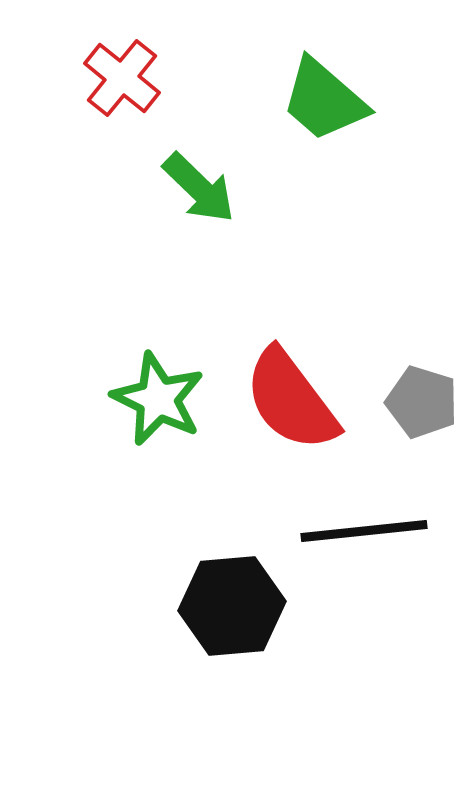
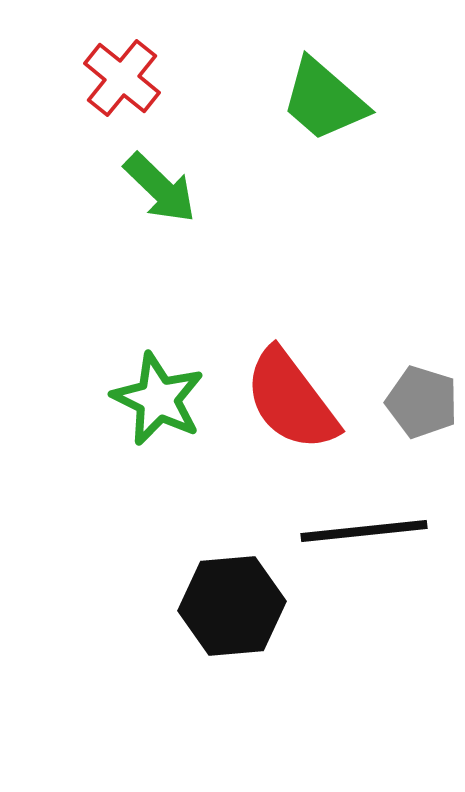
green arrow: moved 39 px left
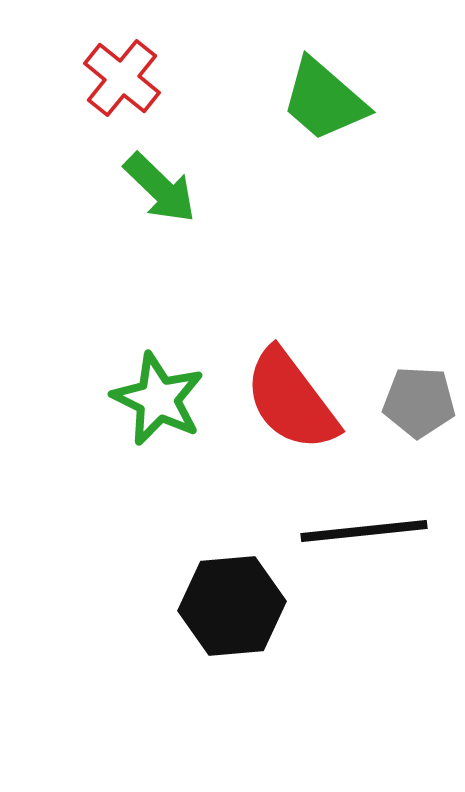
gray pentagon: moved 3 px left; rotated 14 degrees counterclockwise
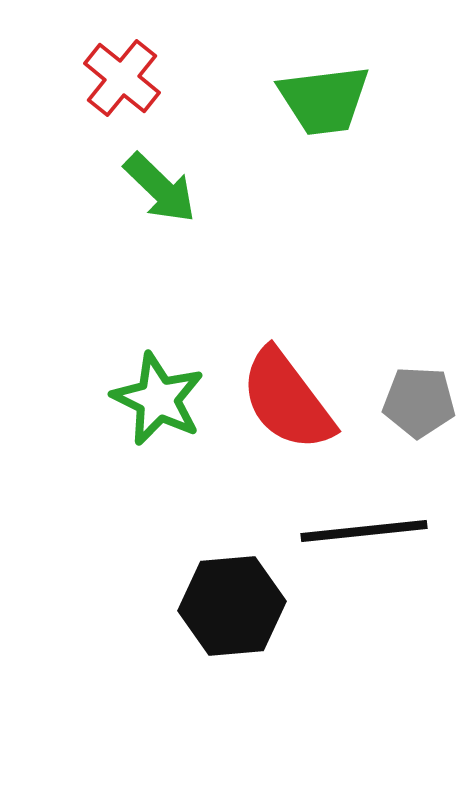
green trapezoid: rotated 48 degrees counterclockwise
red semicircle: moved 4 px left
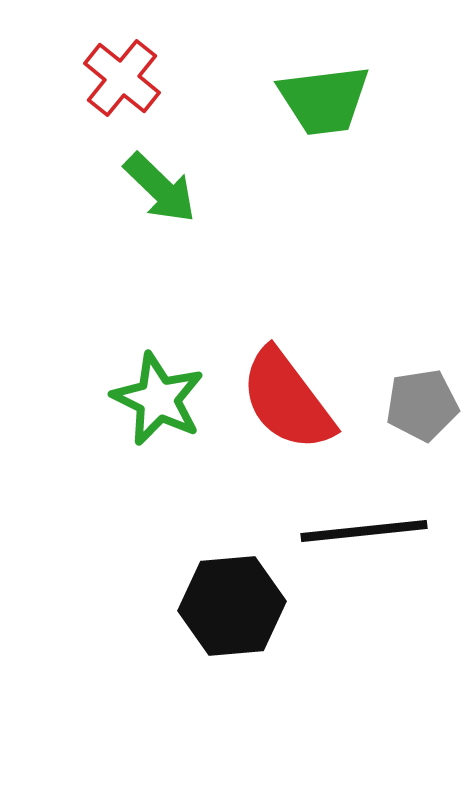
gray pentagon: moved 3 px right, 3 px down; rotated 12 degrees counterclockwise
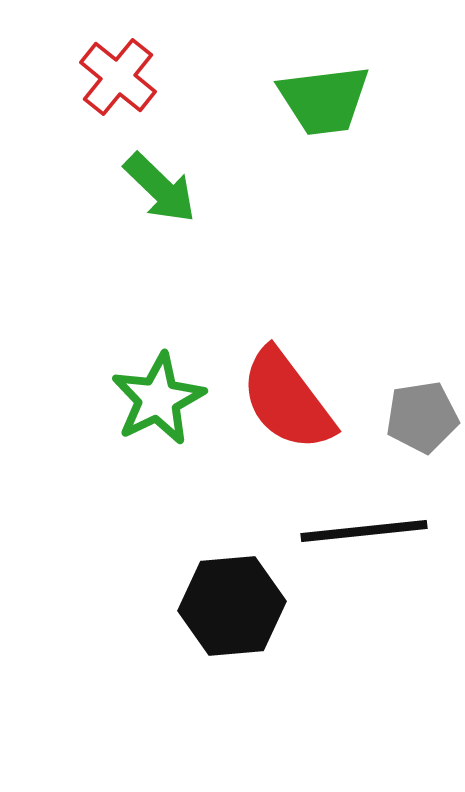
red cross: moved 4 px left, 1 px up
green star: rotated 20 degrees clockwise
gray pentagon: moved 12 px down
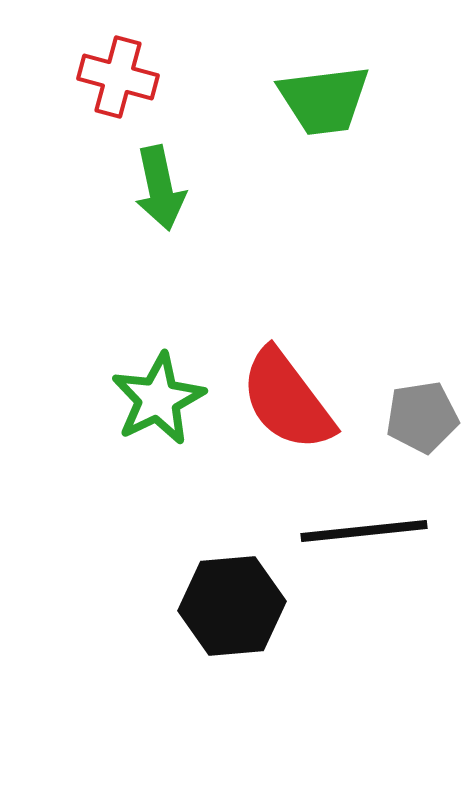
red cross: rotated 24 degrees counterclockwise
green arrow: rotated 34 degrees clockwise
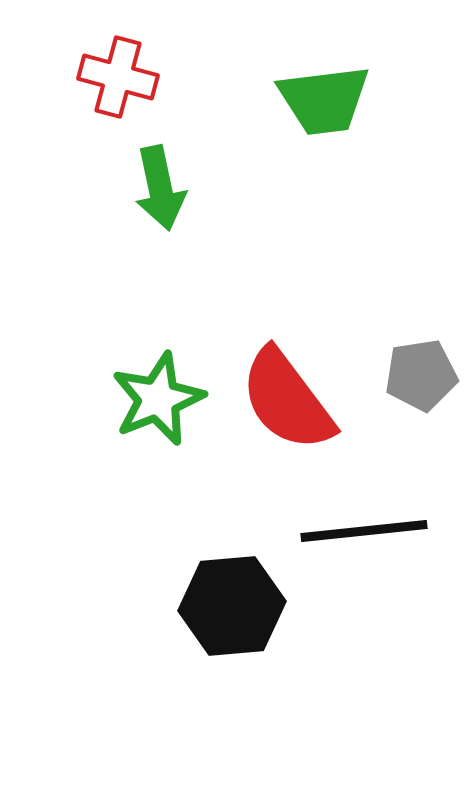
green star: rotated 4 degrees clockwise
gray pentagon: moved 1 px left, 42 px up
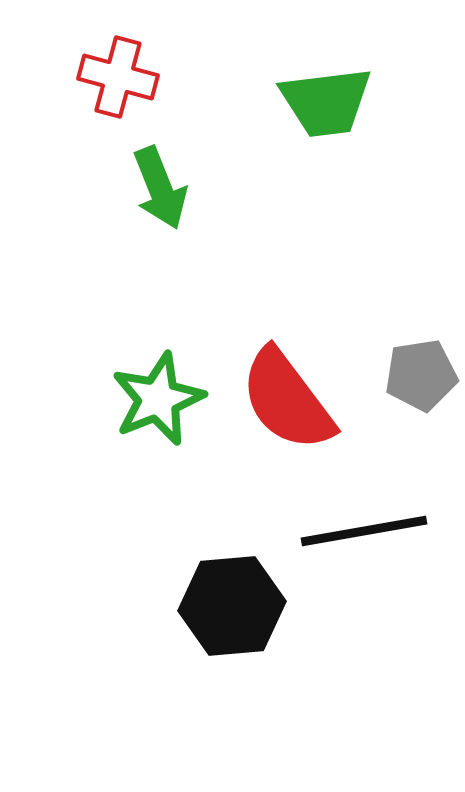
green trapezoid: moved 2 px right, 2 px down
green arrow: rotated 10 degrees counterclockwise
black line: rotated 4 degrees counterclockwise
